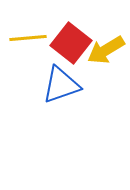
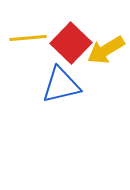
red square: rotated 6 degrees clockwise
blue triangle: rotated 6 degrees clockwise
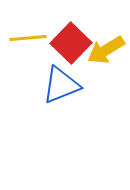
blue triangle: rotated 9 degrees counterclockwise
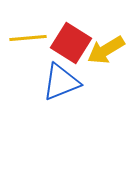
red square: rotated 12 degrees counterclockwise
blue triangle: moved 3 px up
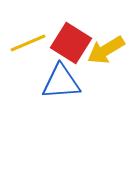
yellow line: moved 5 px down; rotated 18 degrees counterclockwise
blue triangle: rotated 18 degrees clockwise
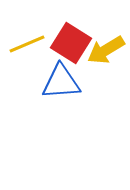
yellow line: moved 1 px left, 1 px down
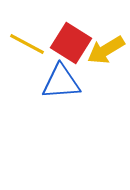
yellow line: rotated 51 degrees clockwise
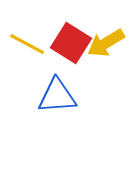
yellow arrow: moved 7 px up
blue triangle: moved 4 px left, 14 px down
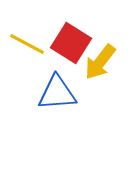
yellow arrow: moved 6 px left, 19 px down; rotated 21 degrees counterclockwise
blue triangle: moved 3 px up
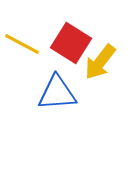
yellow line: moved 5 px left
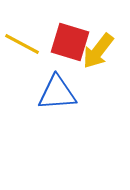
red square: moved 1 px left, 1 px up; rotated 15 degrees counterclockwise
yellow arrow: moved 2 px left, 11 px up
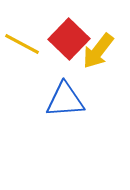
red square: moved 1 px left, 3 px up; rotated 27 degrees clockwise
blue triangle: moved 8 px right, 7 px down
